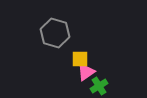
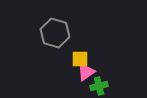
green cross: rotated 18 degrees clockwise
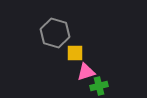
yellow square: moved 5 px left, 6 px up
pink triangle: rotated 18 degrees clockwise
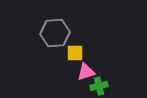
gray hexagon: rotated 20 degrees counterclockwise
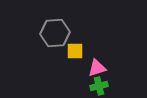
yellow square: moved 2 px up
pink triangle: moved 11 px right, 4 px up
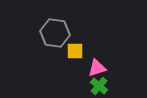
gray hexagon: rotated 12 degrees clockwise
green cross: rotated 36 degrees counterclockwise
